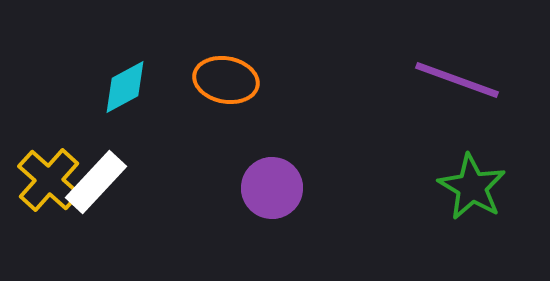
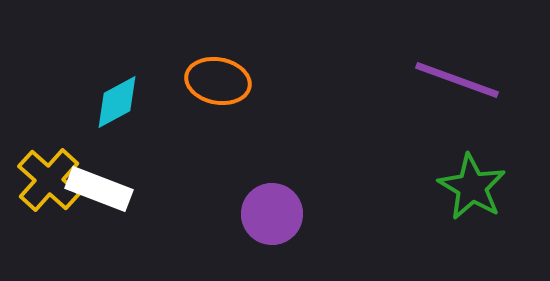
orange ellipse: moved 8 px left, 1 px down
cyan diamond: moved 8 px left, 15 px down
white rectangle: moved 3 px right, 7 px down; rotated 68 degrees clockwise
purple circle: moved 26 px down
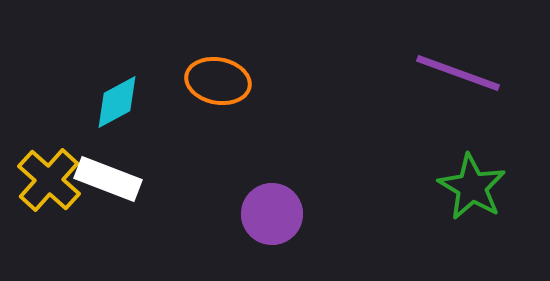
purple line: moved 1 px right, 7 px up
white rectangle: moved 9 px right, 10 px up
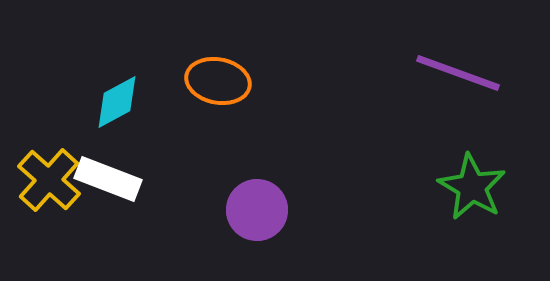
purple circle: moved 15 px left, 4 px up
